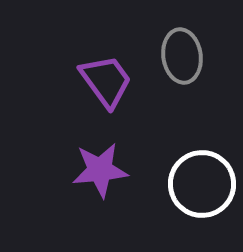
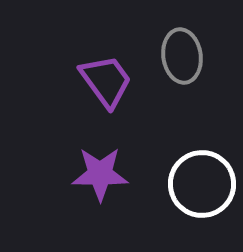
purple star: moved 4 px down; rotated 6 degrees clockwise
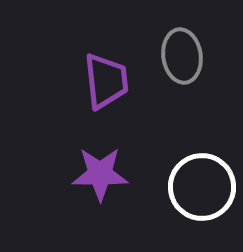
purple trapezoid: rotated 30 degrees clockwise
white circle: moved 3 px down
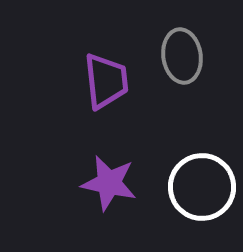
purple star: moved 9 px right, 9 px down; rotated 12 degrees clockwise
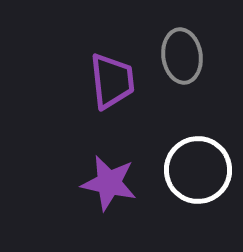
purple trapezoid: moved 6 px right
white circle: moved 4 px left, 17 px up
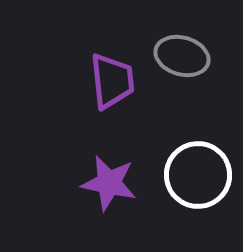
gray ellipse: rotated 66 degrees counterclockwise
white circle: moved 5 px down
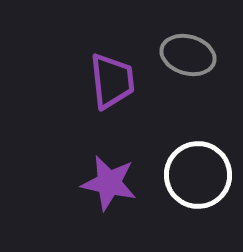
gray ellipse: moved 6 px right, 1 px up
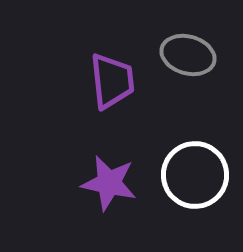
white circle: moved 3 px left
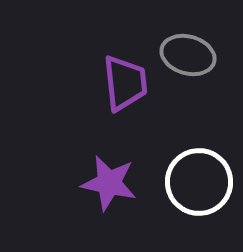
purple trapezoid: moved 13 px right, 2 px down
white circle: moved 4 px right, 7 px down
